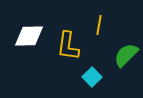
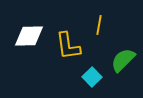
yellow L-shape: rotated 16 degrees counterclockwise
green semicircle: moved 3 px left, 5 px down
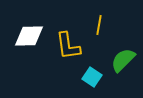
cyan square: rotated 12 degrees counterclockwise
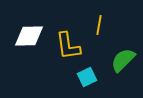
cyan square: moved 5 px left; rotated 30 degrees clockwise
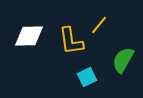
yellow line: rotated 30 degrees clockwise
yellow L-shape: moved 3 px right, 5 px up
green semicircle: rotated 16 degrees counterclockwise
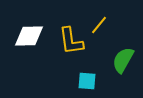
cyan square: moved 4 px down; rotated 30 degrees clockwise
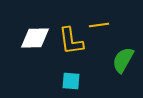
yellow line: rotated 42 degrees clockwise
white diamond: moved 6 px right, 2 px down
cyan square: moved 16 px left
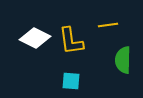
yellow line: moved 9 px right
white diamond: rotated 28 degrees clockwise
green semicircle: rotated 28 degrees counterclockwise
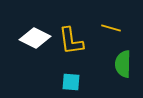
yellow line: moved 3 px right, 3 px down; rotated 24 degrees clockwise
green semicircle: moved 4 px down
cyan square: moved 1 px down
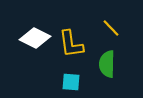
yellow line: rotated 30 degrees clockwise
yellow L-shape: moved 3 px down
green semicircle: moved 16 px left
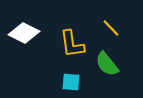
white diamond: moved 11 px left, 5 px up
yellow L-shape: moved 1 px right
green semicircle: rotated 40 degrees counterclockwise
